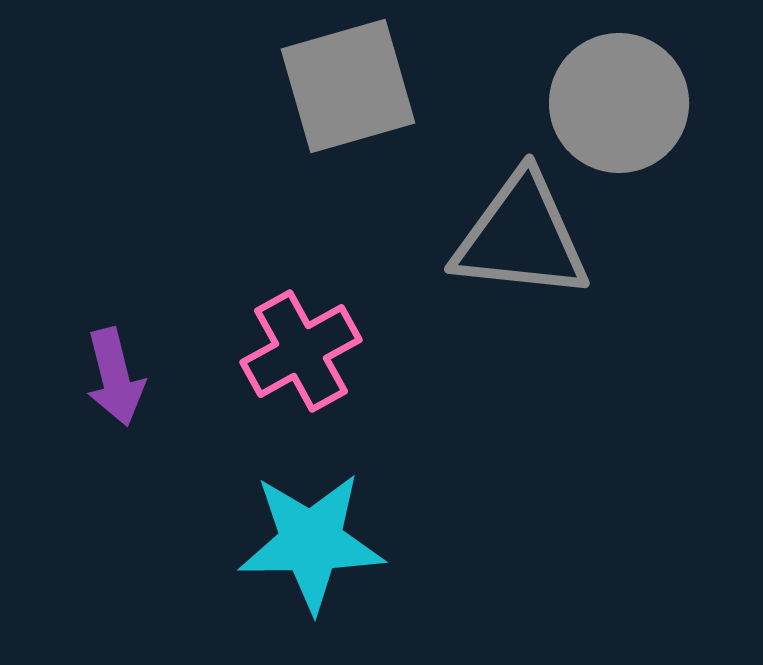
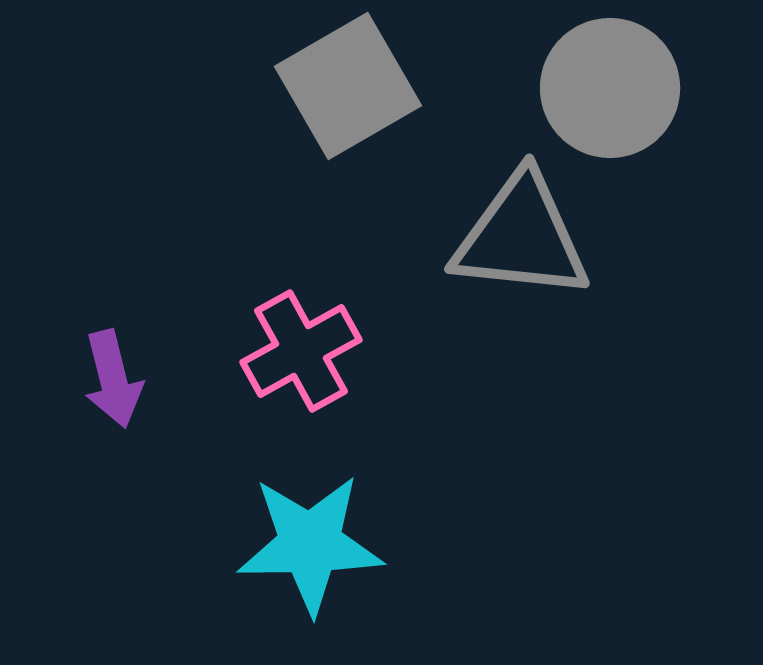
gray square: rotated 14 degrees counterclockwise
gray circle: moved 9 px left, 15 px up
purple arrow: moved 2 px left, 2 px down
cyan star: moved 1 px left, 2 px down
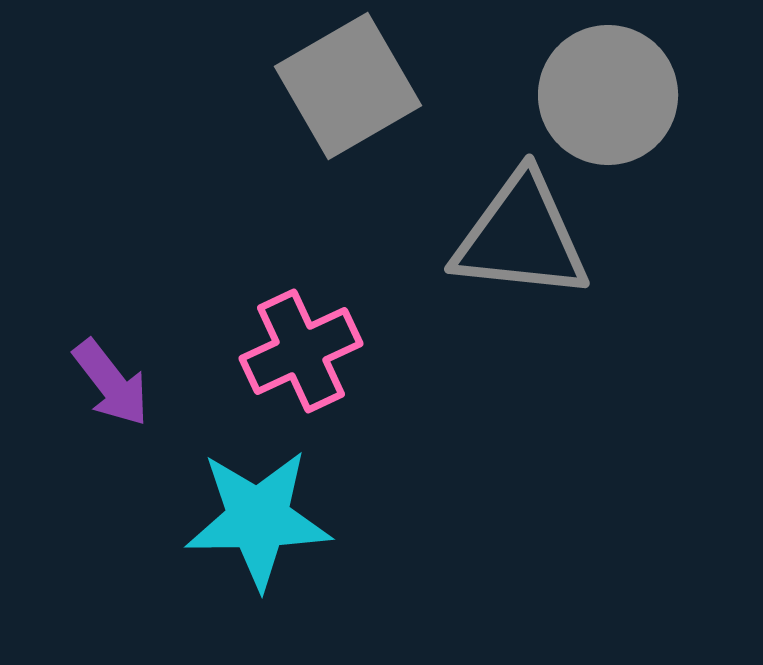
gray circle: moved 2 px left, 7 px down
pink cross: rotated 4 degrees clockwise
purple arrow: moved 2 px left, 4 px down; rotated 24 degrees counterclockwise
cyan star: moved 52 px left, 25 px up
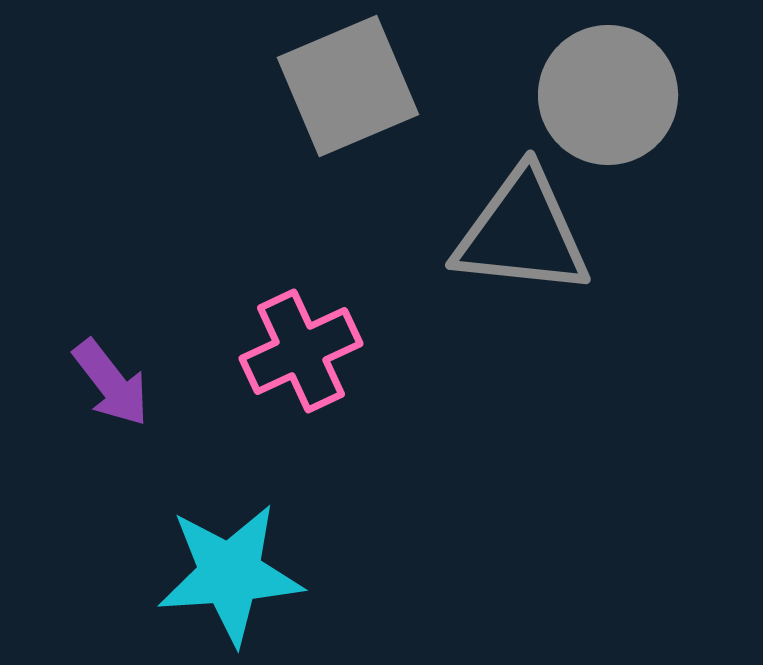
gray square: rotated 7 degrees clockwise
gray triangle: moved 1 px right, 4 px up
cyan star: moved 28 px left, 55 px down; rotated 3 degrees counterclockwise
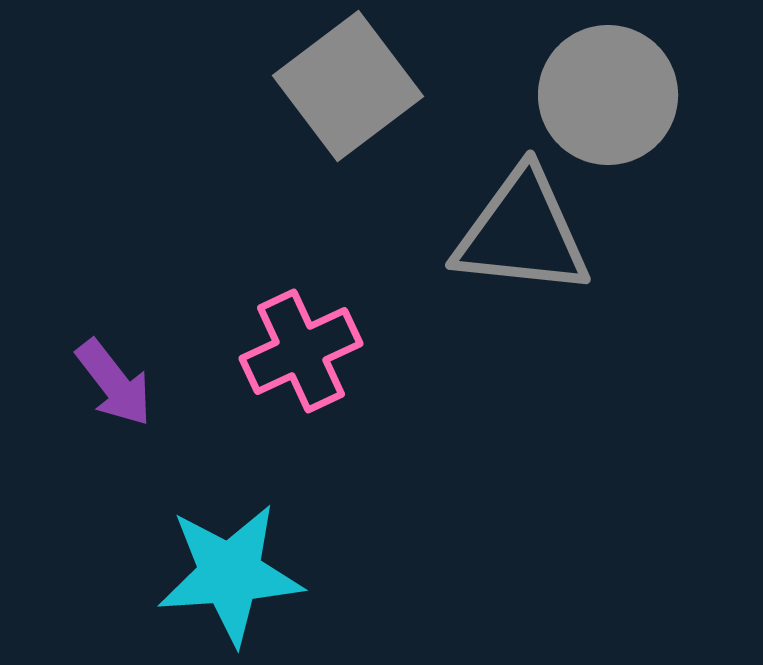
gray square: rotated 14 degrees counterclockwise
purple arrow: moved 3 px right
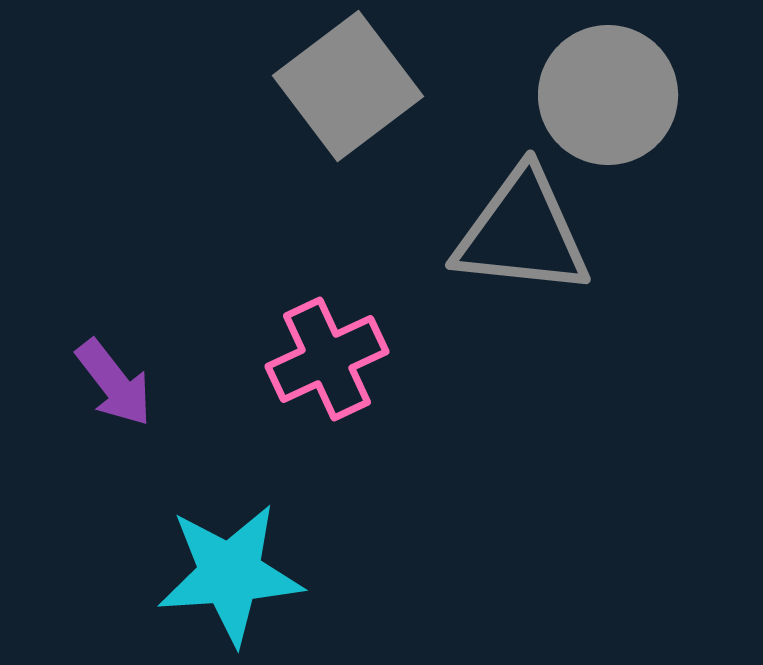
pink cross: moved 26 px right, 8 px down
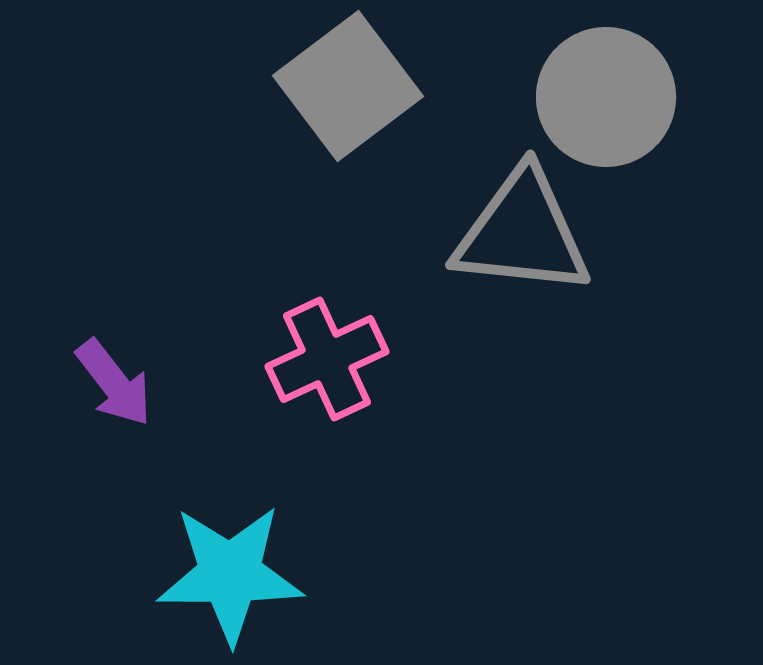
gray circle: moved 2 px left, 2 px down
cyan star: rotated 4 degrees clockwise
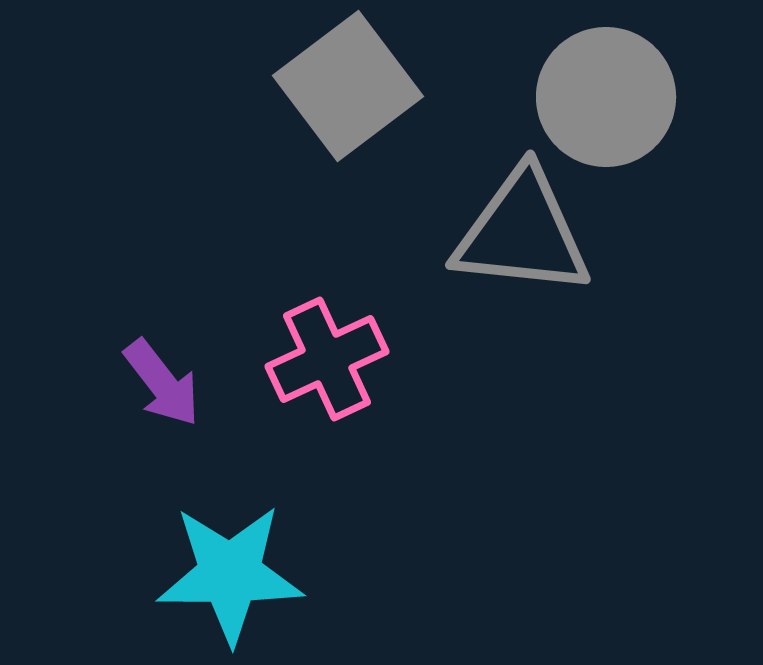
purple arrow: moved 48 px right
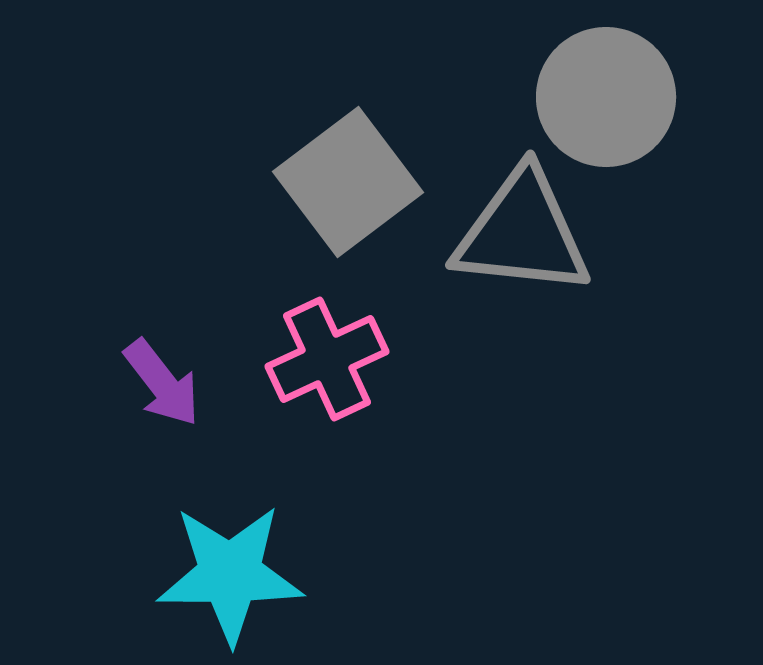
gray square: moved 96 px down
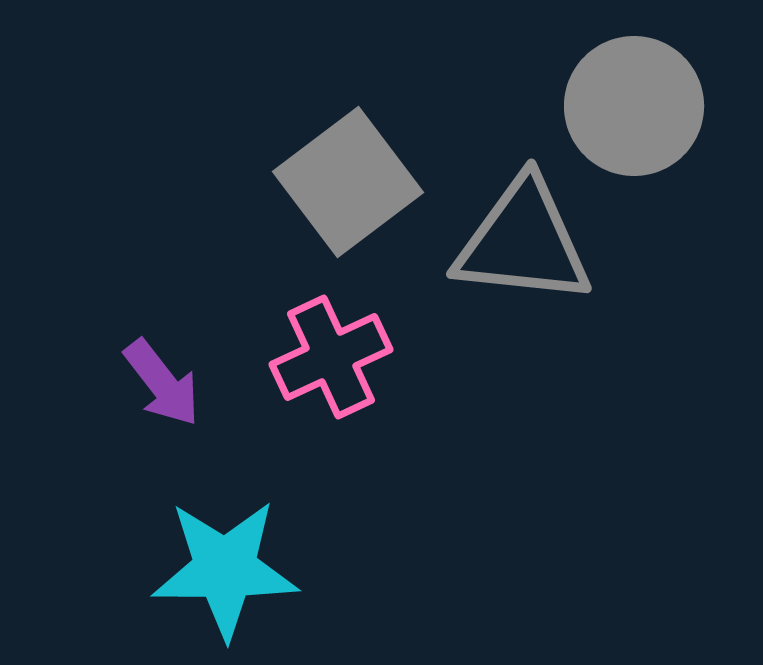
gray circle: moved 28 px right, 9 px down
gray triangle: moved 1 px right, 9 px down
pink cross: moved 4 px right, 2 px up
cyan star: moved 5 px left, 5 px up
